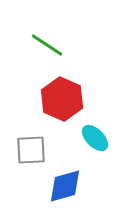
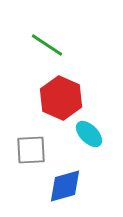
red hexagon: moved 1 px left, 1 px up
cyan ellipse: moved 6 px left, 4 px up
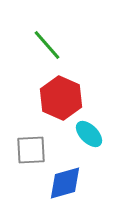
green line: rotated 16 degrees clockwise
blue diamond: moved 3 px up
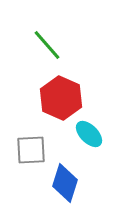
blue diamond: rotated 57 degrees counterclockwise
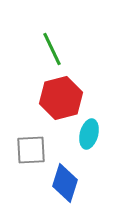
green line: moved 5 px right, 4 px down; rotated 16 degrees clockwise
red hexagon: rotated 21 degrees clockwise
cyan ellipse: rotated 60 degrees clockwise
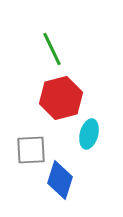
blue diamond: moved 5 px left, 3 px up
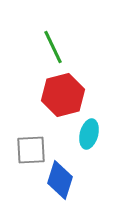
green line: moved 1 px right, 2 px up
red hexagon: moved 2 px right, 3 px up
